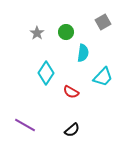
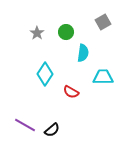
cyan diamond: moved 1 px left, 1 px down
cyan trapezoid: rotated 135 degrees counterclockwise
black semicircle: moved 20 px left
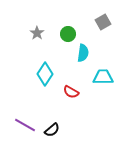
green circle: moved 2 px right, 2 px down
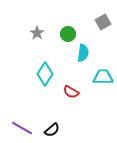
purple line: moved 3 px left, 3 px down
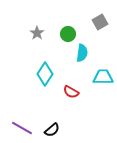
gray square: moved 3 px left
cyan semicircle: moved 1 px left
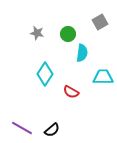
gray star: rotated 24 degrees counterclockwise
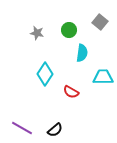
gray square: rotated 21 degrees counterclockwise
green circle: moved 1 px right, 4 px up
black semicircle: moved 3 px right
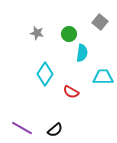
green circle: moved 4 px down
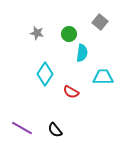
black semicircle: rotated 91 degrees clockwise
